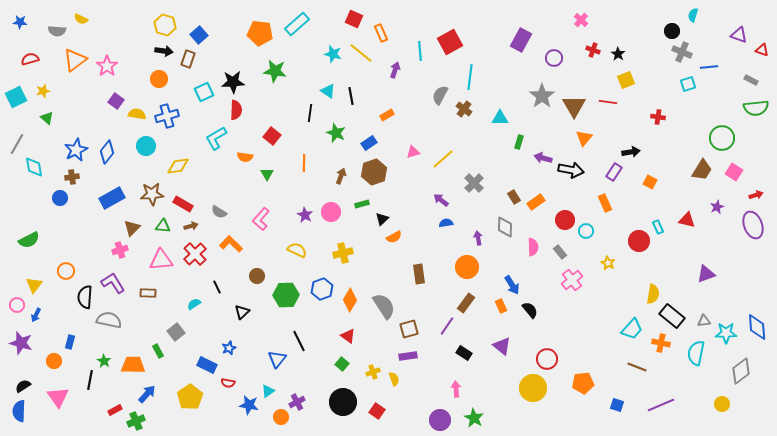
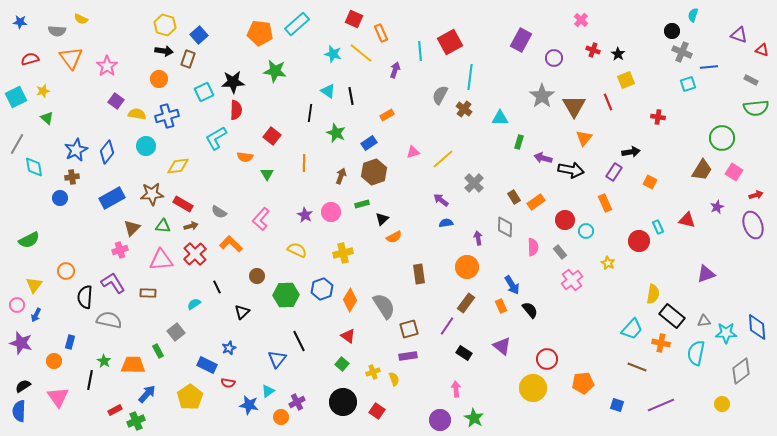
orange triangle at (75, 60): moved 4 px left, 2 px up; rotated 30 degrees counterclockwise
red line at (608, 102): rotated 60 degrees clockwise
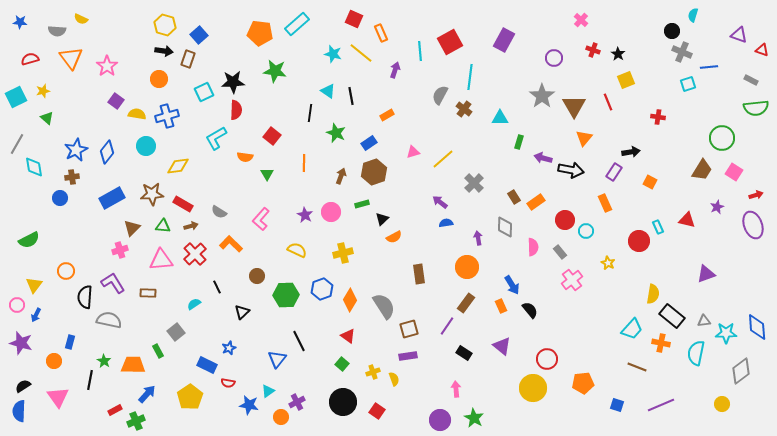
purple rectangle at (521, 40): moved 17 px left
purple arrow at (441, 200): moved 1 px left, 2 px down
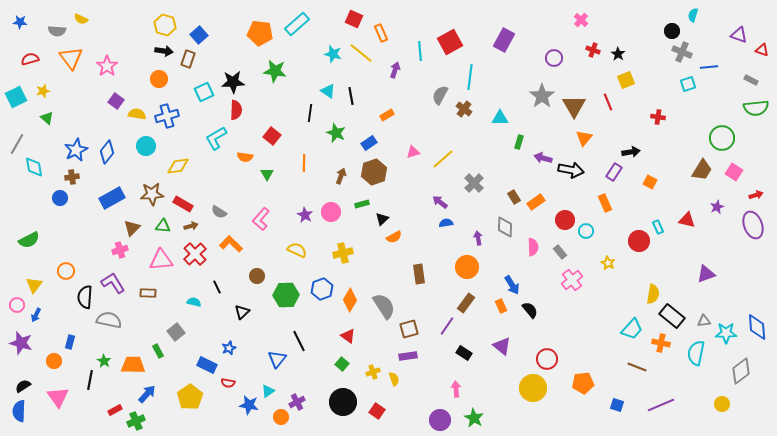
cyan semicircle at (194, 304): moved 2 px up; rotated 48 degrees clockwise
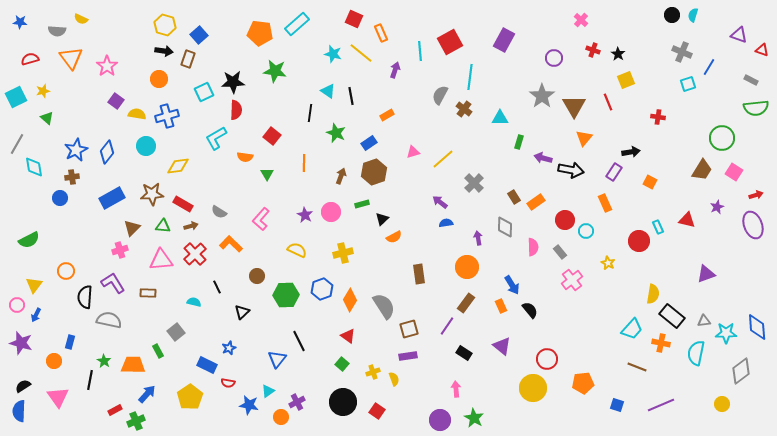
black circle at (672, 31): moved 16 px up
blue line at (709, 67): rotated 54 degrees counterclockwise
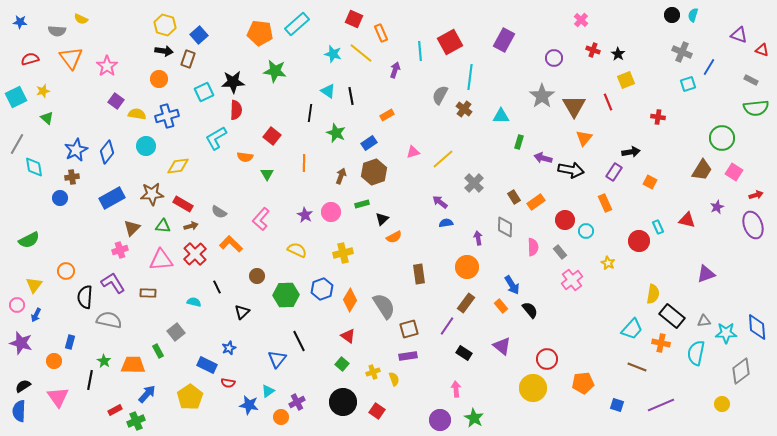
cyan triangle at (500, 118): moved 1 px right, 2 px up
orange rectangle at (501, 306): rotated 16 degrees counterclockwise
